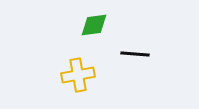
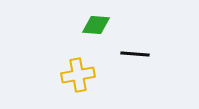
green diamond: moved 2 px right; rotated 12 degrees clockwise
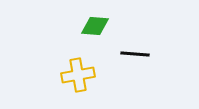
green diamond: moved 1 px left, 1 px down
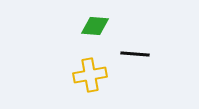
yellow cross: moved 12 px right
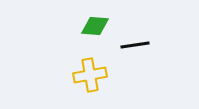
black line: moved 9 px up; rotated 12 degrees counterclockwise
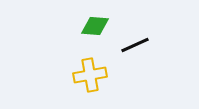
black line: rotated 16 degrees counterclockwise
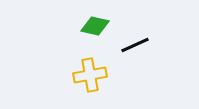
green diamond: rotated 8 degrees clockwise
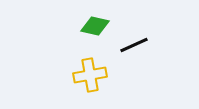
black line: moved 1 px left
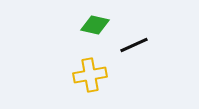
green diamond: moved 1 px up
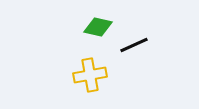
green diamond: moved 3 px right, 2 px down
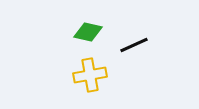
green diamond: moved 10 px left, 5 px down
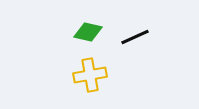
black line: moved 1 px right, 8 px up
